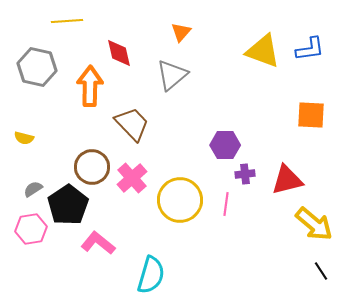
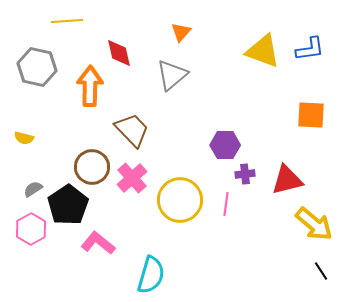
brown trapezoid: moved 6 px down
pink hexagon: rotated 20 degrees counterclockwise
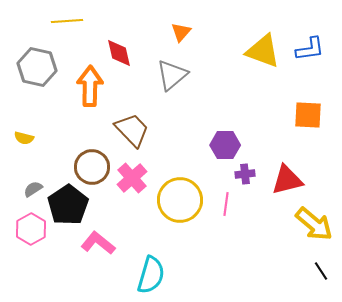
orange square: moved 3 px left
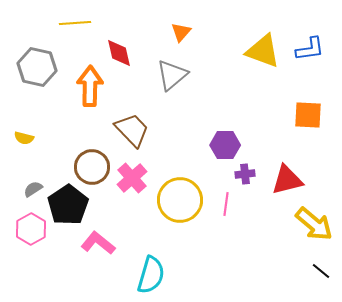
yellow line: moved 8 px right, 2 px down
black line: rotated 18 degrees counterclockwise
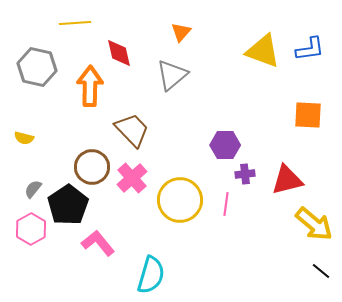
gray semicircle: rotated 18 degrees counterclockwise
pink L-shape: rotated 12 degrees clockwise
